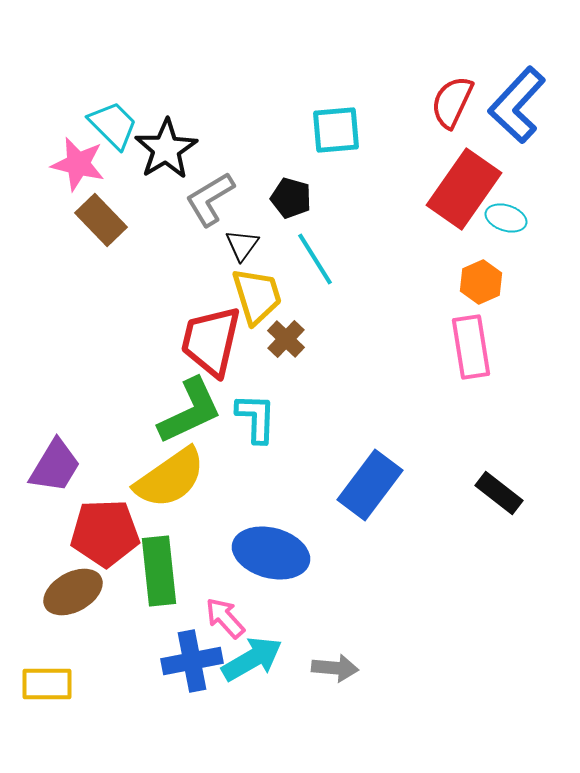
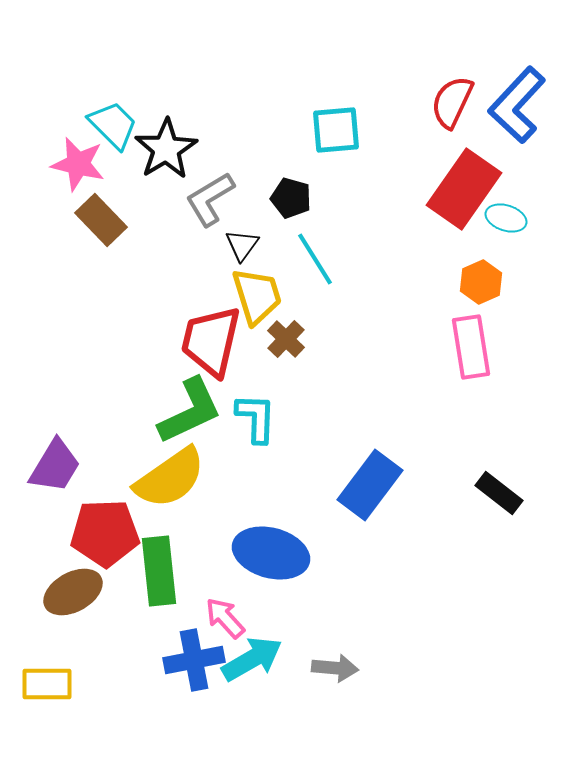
blue cross: moved 2 px right, 1 px up
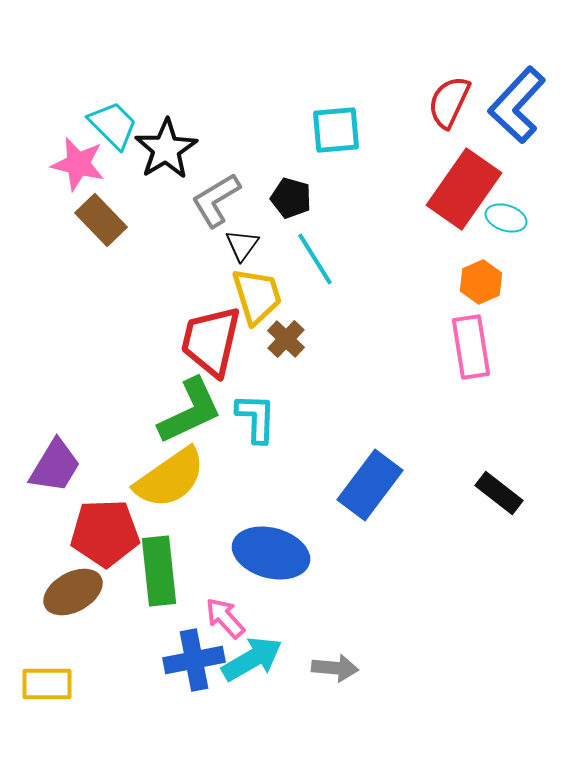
red semicircle: moved 3 px left
gray L-shape: moved 6 px right, 1 px down
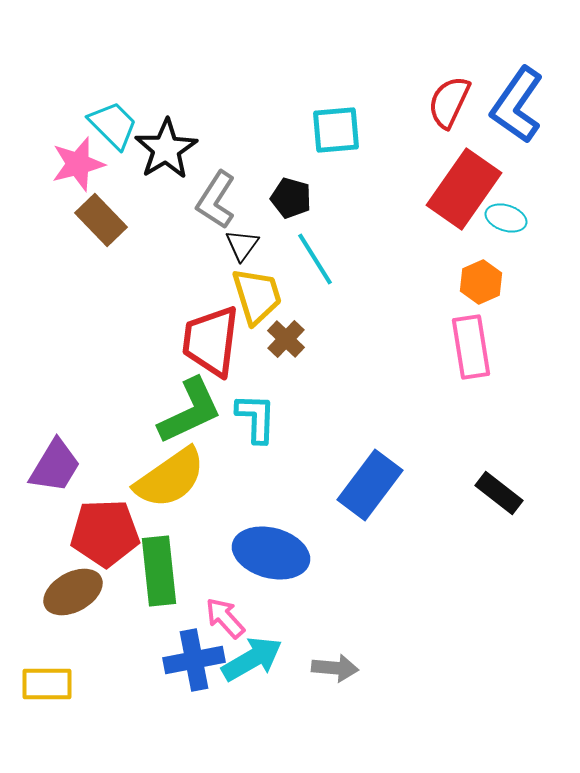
blue L-shape: rotated 8 degrees counterclockwise
pink star: rotated 28 degrees counterclockwise
gray L-shape: rotated 26 degrees counterclockwise
red trapezoid: rotated 6 degrees counterclockwise
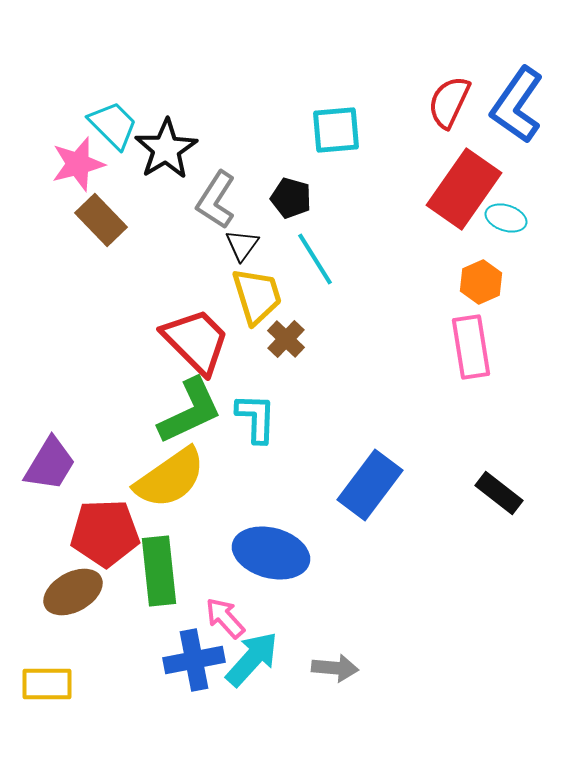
red trapezoid: moved 15 px left; rotated 128 degrees clockwise
purple trapezoid: moved 5 px left, 2 px up
cyan arrow: rotated 18 degrees counterclockwise
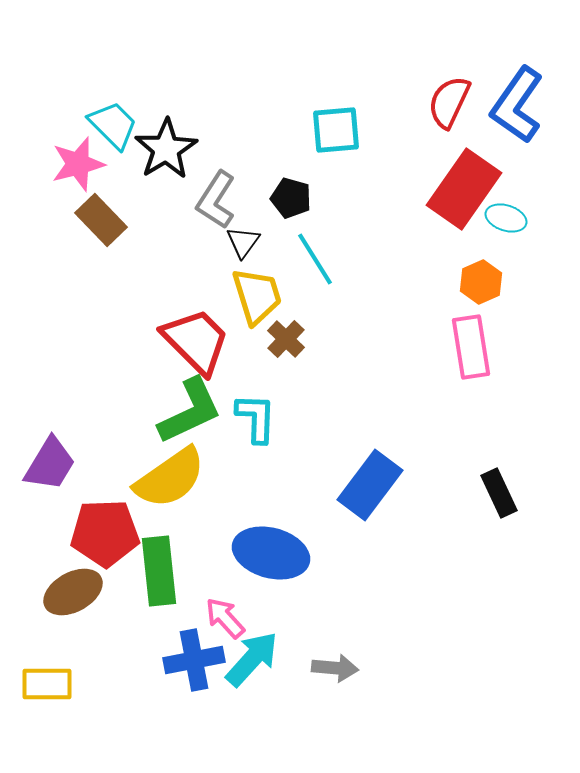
black triangle: moved 1 px right, 3 px up
black rectangle: rotated 27 degrees clockwise
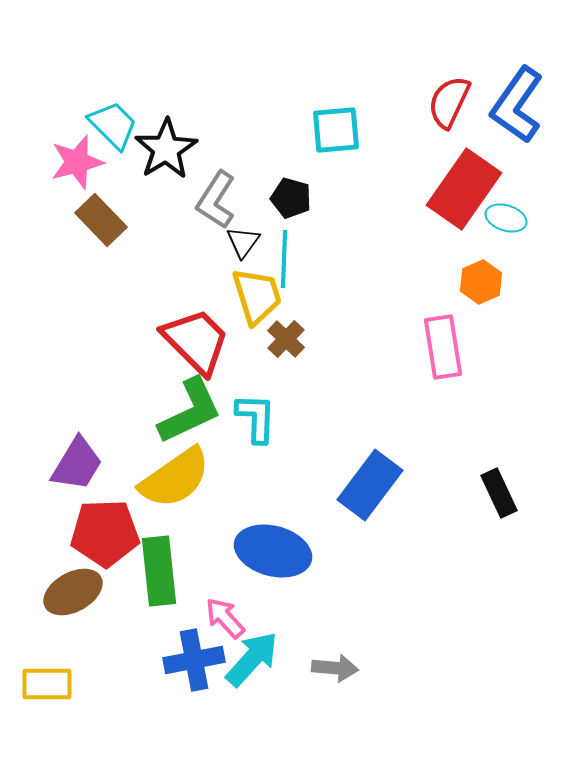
pink star: moved 1 px left, 2 px up
cyan line: moved 31 px left; rotated 34 degrees clockwise
pink rectangle: moved 28 px left
purple trapezoid: moved 27 px right
yellow semicircle: moved 5 px right
blue ellipse: moved 2 px right, 2 px up
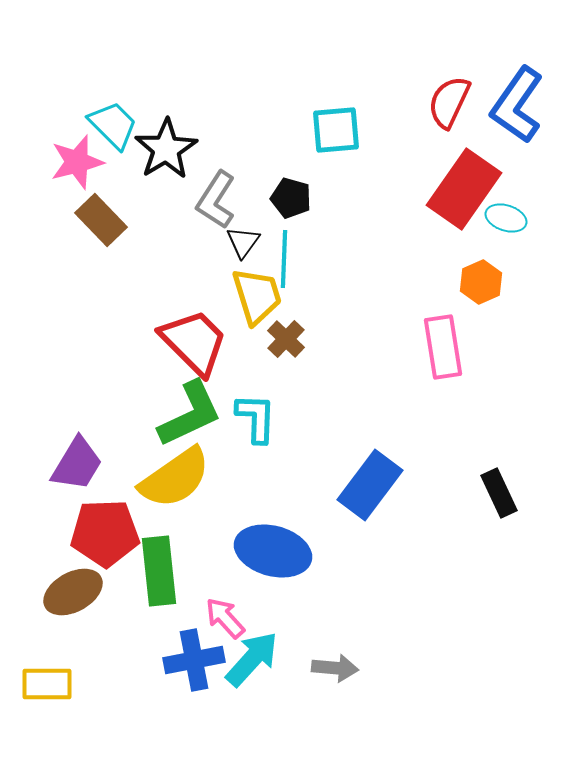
red trapezoid: moved 2 px left, 1 px down
green L-shape: moved 3 px down
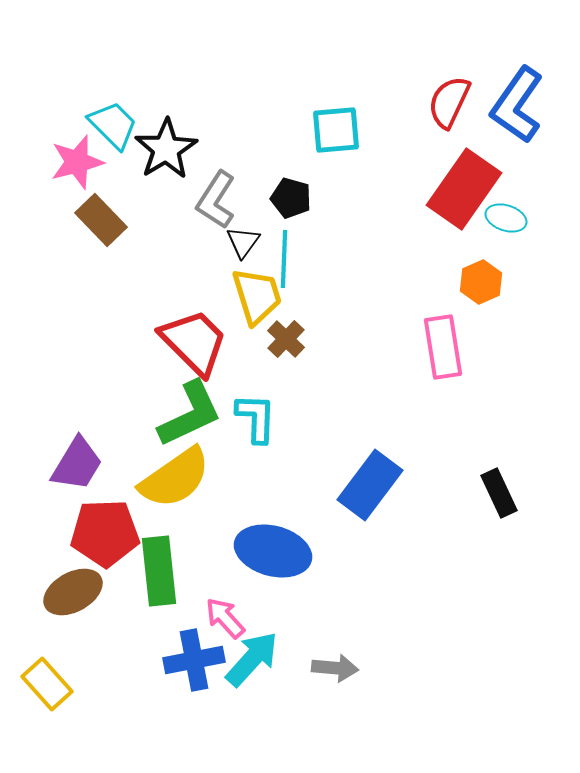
yellow rectangle: rotated 48 degrees clockwise
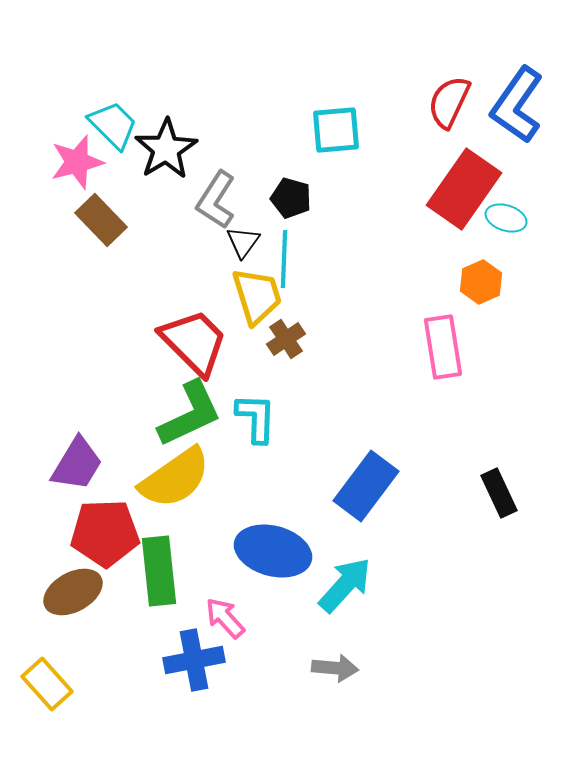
brown cross: rotated 12 degrees clockwise
blue rectangle: moved 4 px left, 1 px down
cyan arrow: moved 93 px right, 74 px up
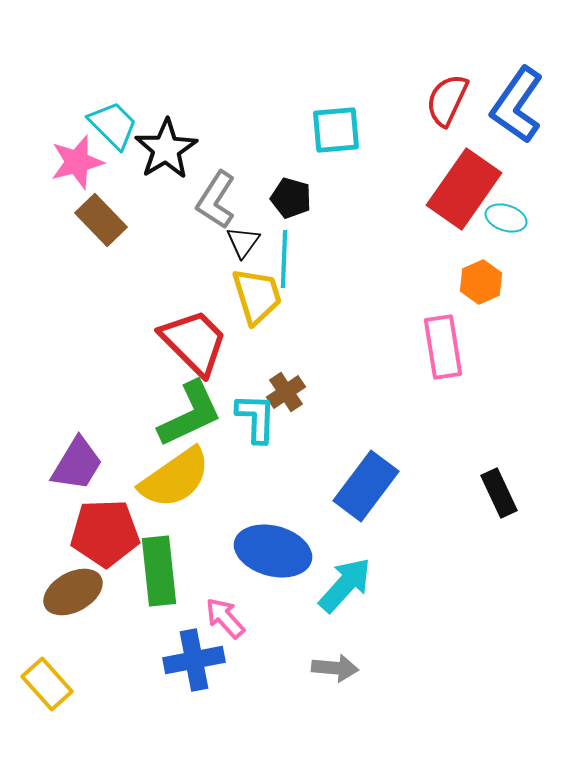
red semicircle: moved 2 px left, 2 px up
brown cross: moved 53 px down
